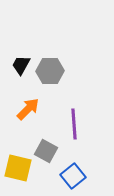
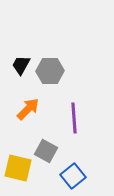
purple line: moved 6 px up
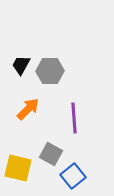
gray square: moved 5 px right, 3 px down
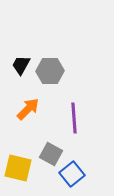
blue square: moved 1 px left, 2 px up
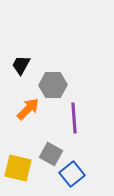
gray hexagon: moved 3 px right, 14 px down
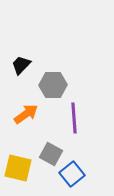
black trapezoid: rotated 15 degrees clockwise
orange arrow: moved 2 px left, 5 px down; rotated 10 degrees clockwise
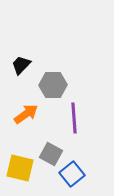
yellow square: moved 2 px right
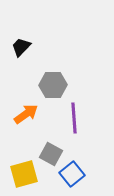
black trapezoid: moved 18 px up
yellow square: moved 4 px right, 6 px down; rotated 28 degrees counterclockwise
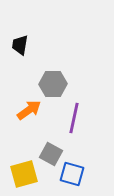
black trapezoid: moved 1 px left, 2 px up; rotated 35 degrees counterclockwise
gray hexagon: moved 1 px up
orange arrow: moved 3 px right, 4 px up
purple line: rotated 16 degrees clockwise
blue square: rotated 35 degrees counterclockwise
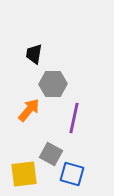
black trapezoid: moved 14 px right, 9 px down
orange arrow: rotated 15 degrees counterclockwise
yellow square: rotated 8 degrees clockwise
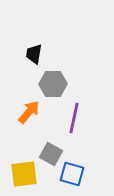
orange arrow: moved 2 px down
